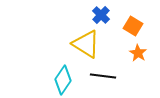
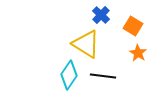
cyan diamond: moved 6 px right, 5 px up
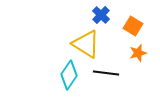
orange star: rotated 24 degrees clockwise
black line: moved 3 px right, 3 px up
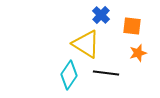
orange square: moved 1 px left; rotated 24 degrees counterclockwise
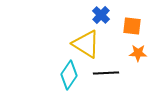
orange star: rotated 18 degrees clockwise
black line: rotated 10 degrees counterclockwise
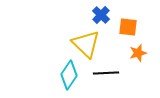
orange square: moved 4 px left, 1 px down
yellow triangle: rotated 12 degrees clockwise
orange star: rotated 18 degrees counterclockwise
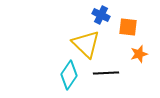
blue cross: rotated 18 degrees counterclockwise
orange star: moved 1 px right, 1 px down
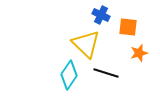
orange star: moved 1 px up
black line: rotated 20 degrees clockwise
